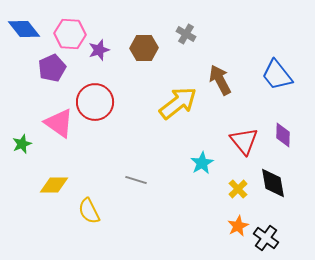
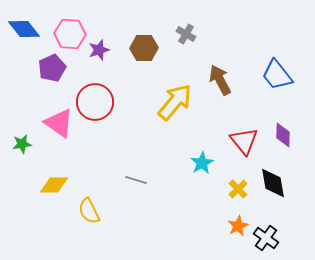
yellow arrow: moved 3 px left, 1 px up; rotated 12 degrees counterclockwise
green star: rotated 12 degrees clockwise
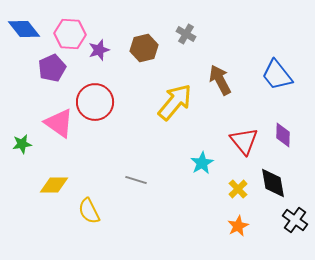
brown hexagon: rotated 12 degrees counterclockwise
black cross: moved 29 px right, 18 px up
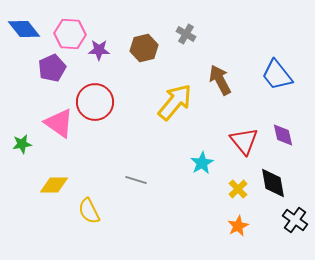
purple star: rotated 20 degrees clockwise
purple diamond: rotated 15 degrees counterclockwise
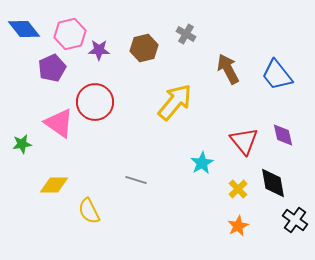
pink hexagon: rotated 16 degrees counterclockwise
brown arrow: moved 8 px right, 11 px up
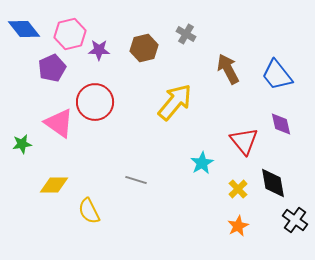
purple diamond: moved 2 px left, 11 px up
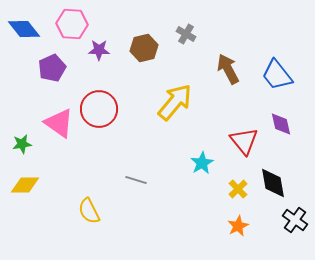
pink hexagon: moved 2 px right, 10 px up; rotated 16 degrees clockwise
red circle: moved 4 px right, 7 px down
yellow diamond: moved 29 px left
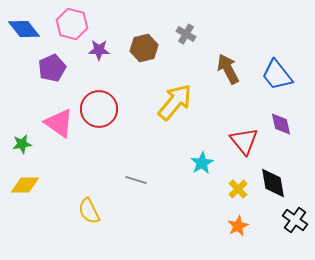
pink hexagon: rotated 12 degrees clockwise
